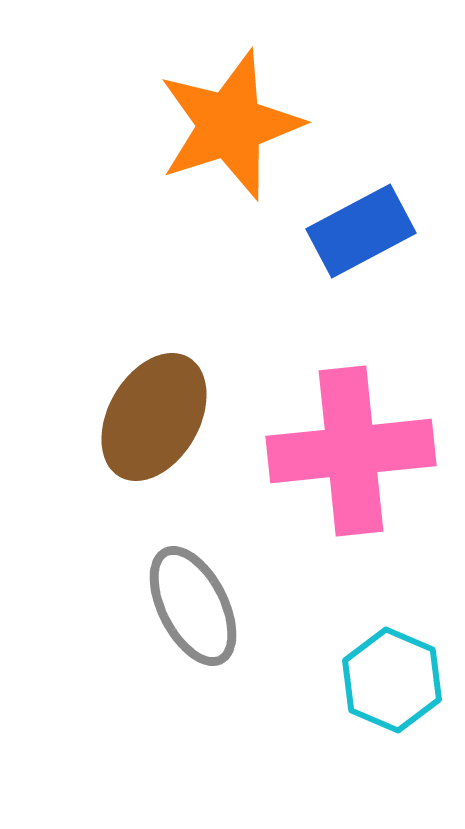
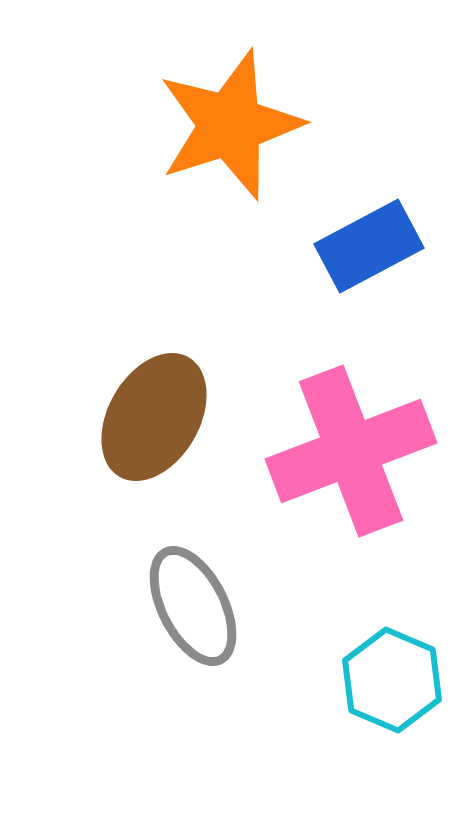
blue rectangle: moved 8 px right, 15 px down
pink cross: rotated 15 degrees counterclockwise
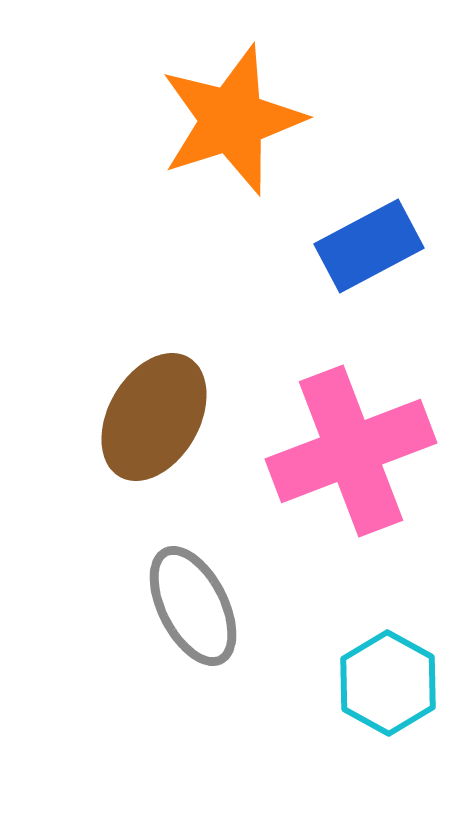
orange star: moved 2 px right, 5 px up
cyan hexagon: moved 4 px left, 3 px down; rotated 6 degrees clockwise
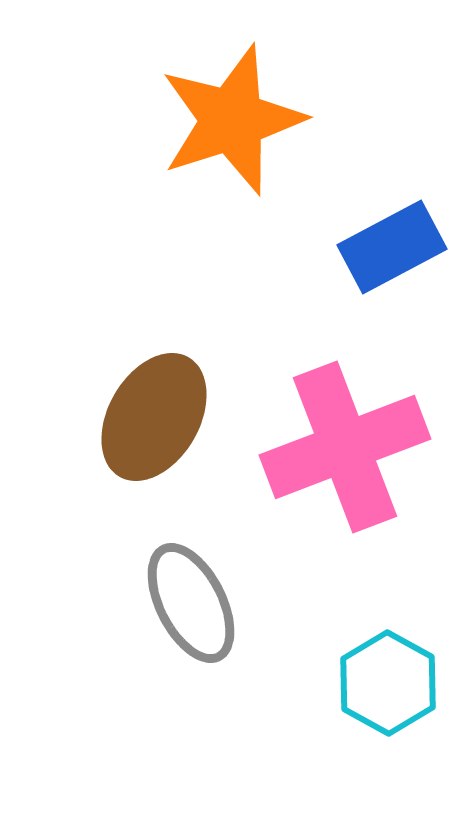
blue rectangle: moved 23 px right, 1 px down
pink cross: moved 6 px left, 4 px up
gray ellipse: moved 2 px left, 3 px up
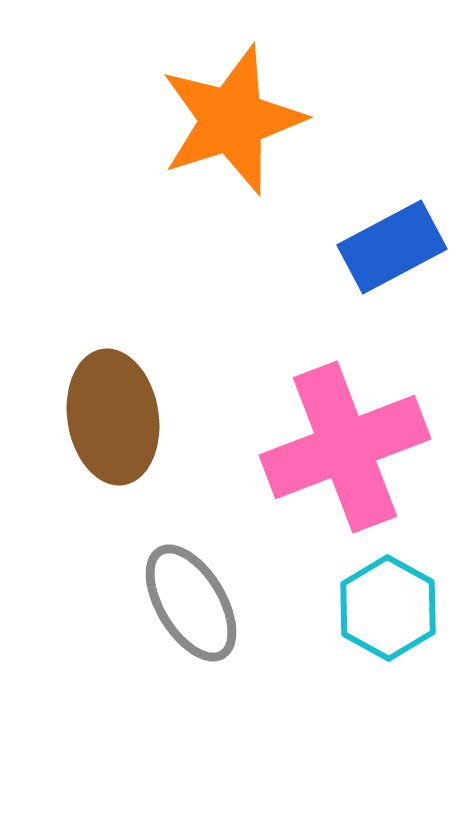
brown ellipse: moved 41 px left; rotated 39 degrees counterclockwise
gray ellipse: rotated 4 degrees counterclockwise
cyan hexagon: moved 75 px up
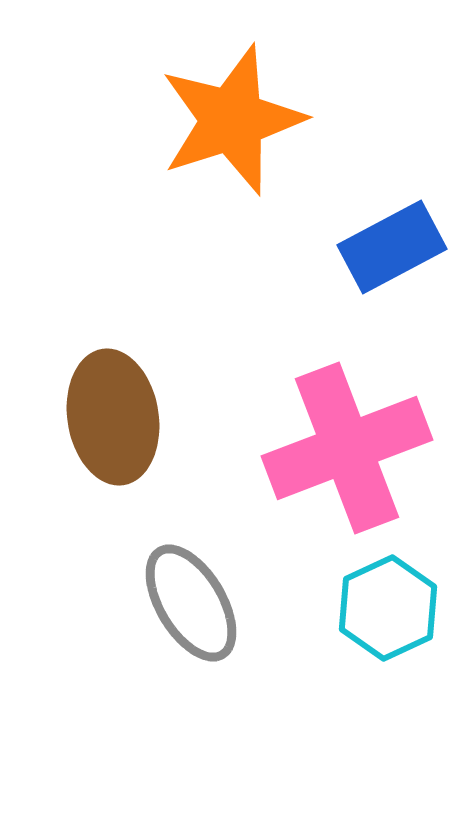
pink cross: moved 2 px right, 1 px down
cyan hexagon: rotated 6 degrees clockwise
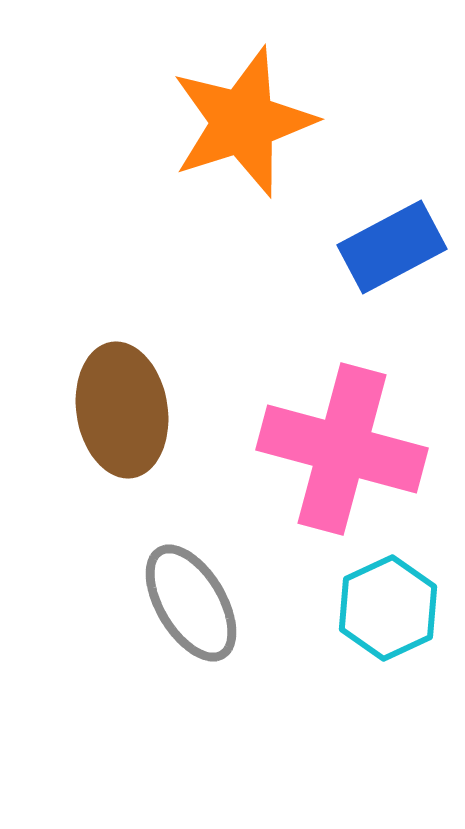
orange star: moved 11 px right, 2 px down
brown ellipse: moved 9 px right, 7 px up
pink cross: moved 5 px left, 1 px down; rotated 36 degrees clockwise
